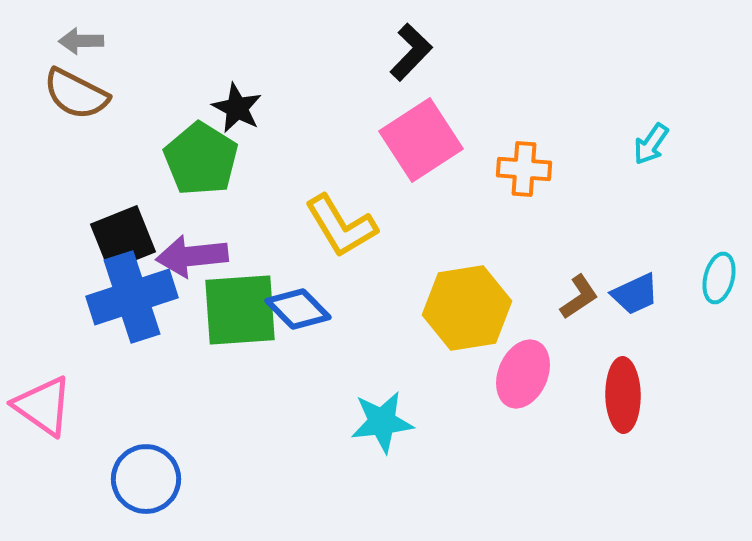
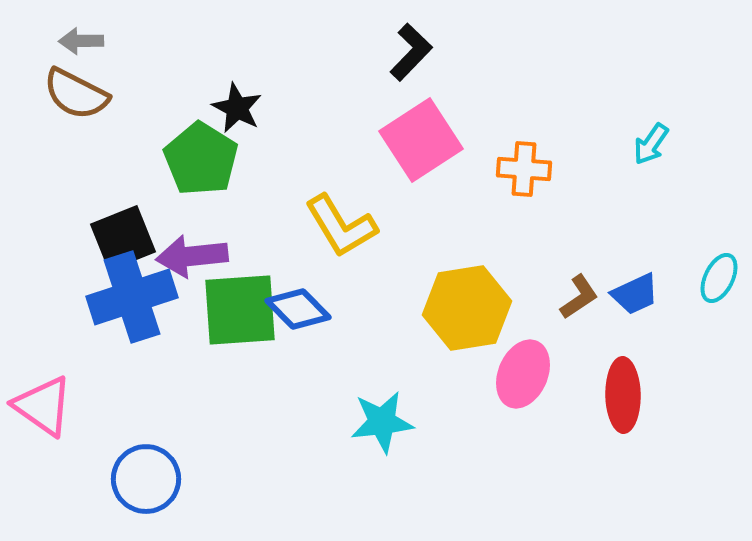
cyan ellipse: rotated 12 degrees clockwise
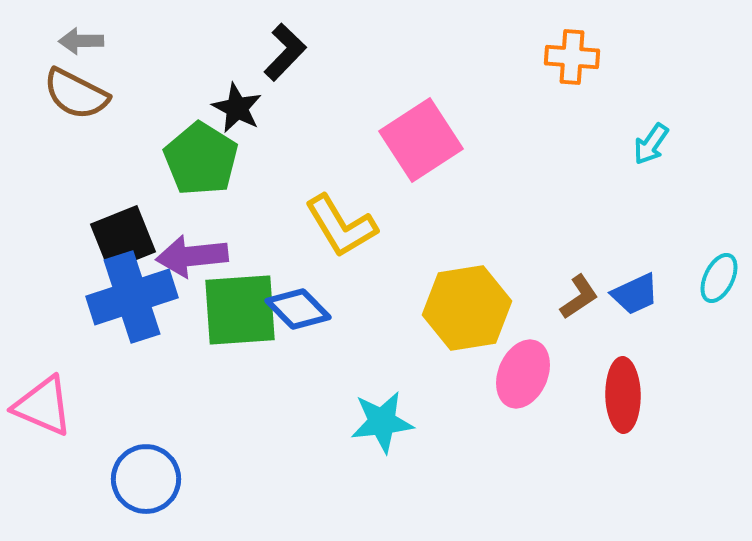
black L-shape: moved 126 px left
orange cross: moved 48 px right, 112 px up
pink triangle: rotated 12 degrees counterclockwise
